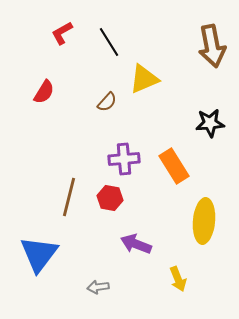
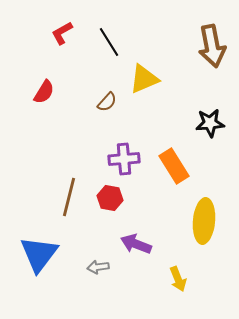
gray arrow: moved 20 px up
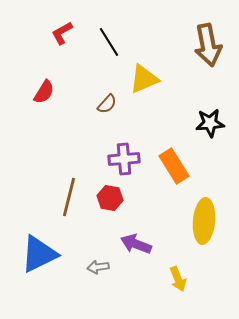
brown arrow: moved 4 px left, 1 px up
brown semicircle: moved 2 px down
blue triangle: rotated 27 degrees clockwise
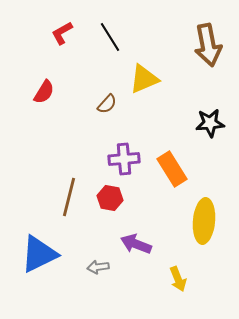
black line: moved 1 px right, 5 px up
orange rectangle: moved 2 px left, 3 px down
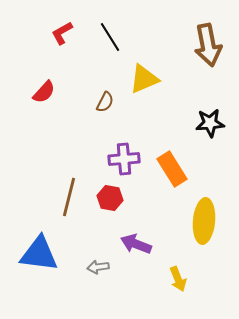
red semicircle: rotated 10 degrees clockwise
brown semicircle: moved 2 px left, 2 px up; rotated 15 degrees counterclockwise
blue triangle: rotated 33 degrees clockwise
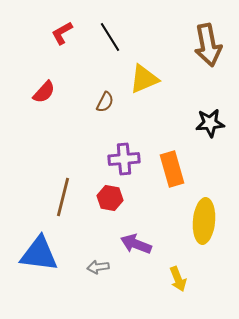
orange rectangle: rotated 16 degrees clockwise
brown line: moved 6 px left
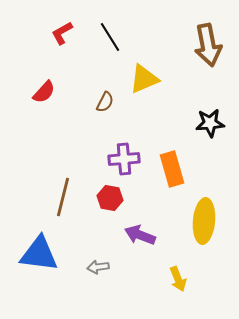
purple arrow: moved 4 px right, 9 px up
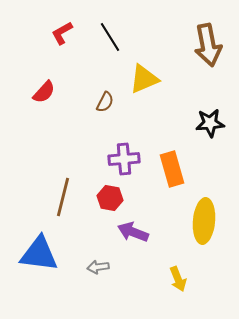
purple arrow: moved 7 px left, 3 px up
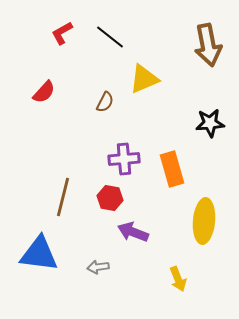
black line: rotated 20 degrees counterclockwise
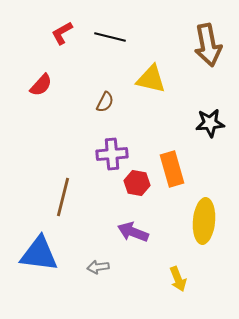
black line: rotated 24 degrees counterclockwise
yellow triangle: moved 7 px right; rotated 36 degrees clockwise
red semicircle: moved 3 px left, 7 px up
purple cross: moved 12 px left, 5 px up
red hexagon: moved 27 px right, 15 px up
